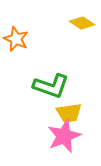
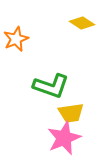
orange star: rotated 25 degrees clockwise
yellow trapezoid: moved 2 px right
pink star: moved 2 px down
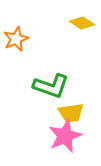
pink star: moved 1 px right, 2 px up
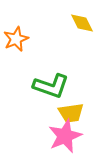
yellow diamond: rotated 30 degrees clockwise
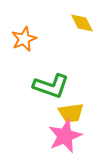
orange star: moved 8 px right
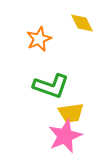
orange star: moved 15 px right
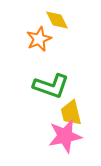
yellow diamond: moved 25 px left, 3 px up
yellow trapezoid: rotated 84 degrees clockwise
pink star: rotated 12 degrees clockwise
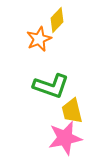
yellow diamond: rotated 70 degrees clockwise
yellow trapezoid: moved 1 px right, 2 px up
pink star: moved 2 px down
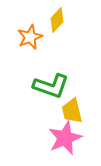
orange star: moved 9 px left, 2 px up
pink star: rotated 12 degrees counterclockwise
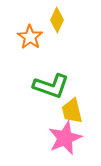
yellow diamond: rotated 20 degrees counterclockwise
orange star: rotated 15 degrees counterclockwise
